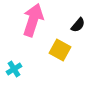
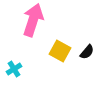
black semicircle: moved 9 px right, 27 px down
yellow square: moved 1 px down
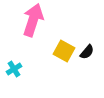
yellow square: moved 4 px right
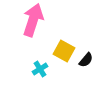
black semicircle: moved 1 px left, 8 px down
cyan cross: moved 26 px right
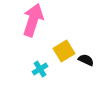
yellow square: rotated 30 degrees clockwise
black semicircle: rotated 105 degrees counterclockwise
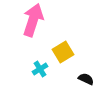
yellow square: moved 1 px left, 1 px down
black semicircle: moved 19 px down
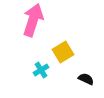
cyan cross: moved 1 px right, 1 px down
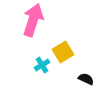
cyan cross: moved 1 px right, 5 px up
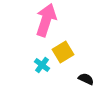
pink arrow: moved 13 px right
cyan cross: rotated 21 degrees counterclockwise
